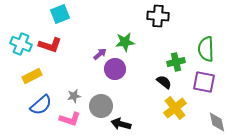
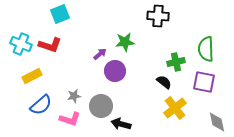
purple circle: moved 2 px down
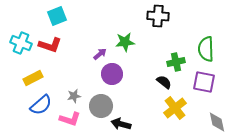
cyan square: moved 3 px left, 2 px down
cyan cross: moved 1 px up
purple circle: moved 3 px left, 3 px down
yellow rectangle: moved 1 px right, 2 px down
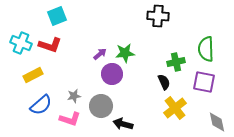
green star: moved 11 px down
yellow rectangle: moved 3 px up
black semicircle: rotated 28 degrees clockwise
black arrow: moved 2 px right
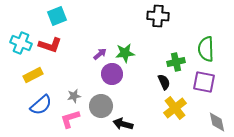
pink L-shape: rotated 145 degrees clockwise
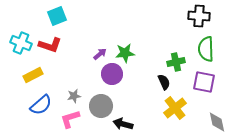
black cross: moved 41 px right
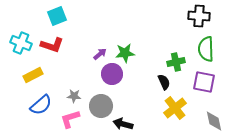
red L-shape: moved 2 px right
gray star: rotated 16 degrees clockwise
gray diamond: moved 3 px left, 1 px up
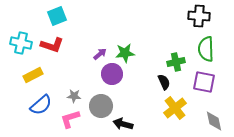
cyan cross: rotated 10 degrees counterclockwise
